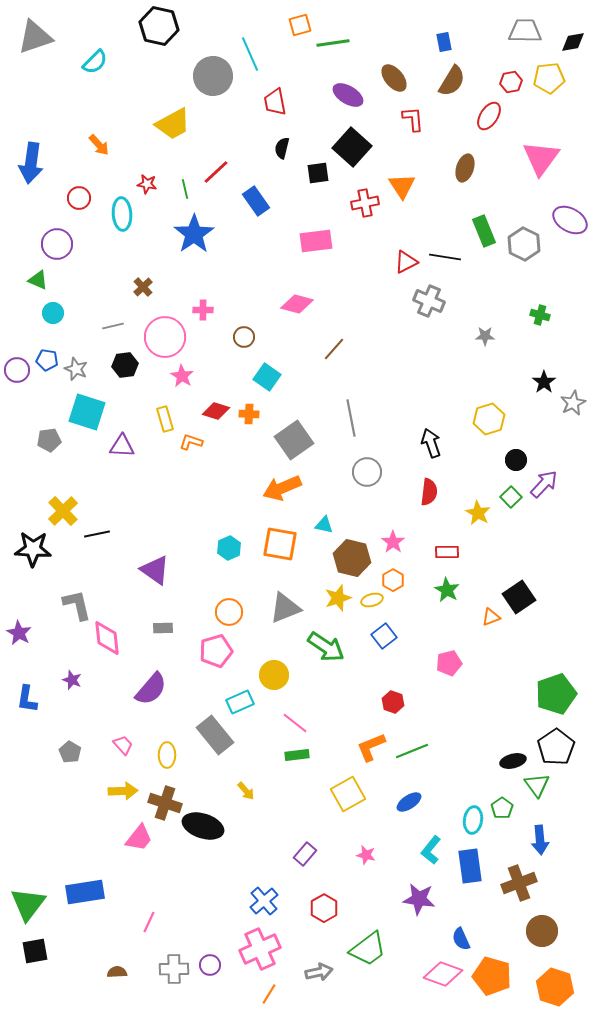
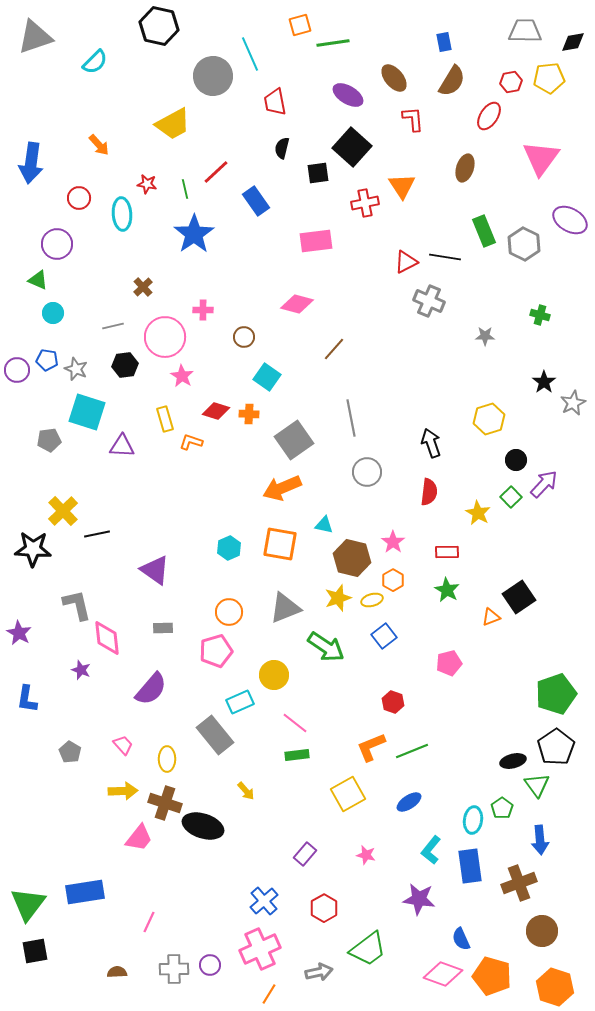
purple star at (72, 680): moved 9 px right, 10 px up
yellow ellipse at (167, 755): moved 4 px down
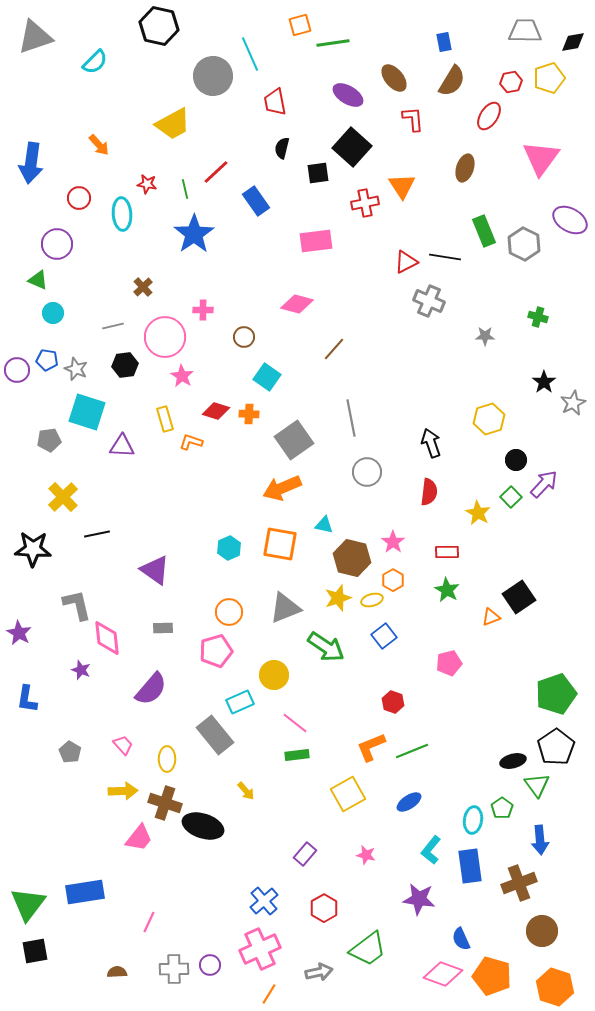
yellow pentagon at (549, 78): rotated 12 degrees counterclockwise
green cross at (540, 315): moved 2 px left, 2 px down
yellow cross at (63, 511): moved 14 px up
